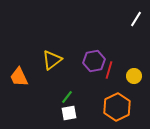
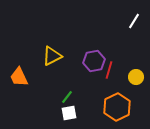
white line: moved 2 px left, 2 px down
yellow triangle: moved 4 px up; rotated 10 degrees clockwise
yellow circle: moved 2 px right, 1 px down
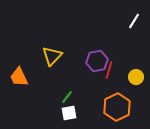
yellow triangle: rotated 20 degrees counterclockwise
purple hexagon: moved 3 px right
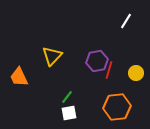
white line: moved 8 px left
yellow circle: moved 4 px up
orange hexagon: rotated 20 degrees clockwise
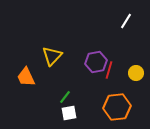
purple hexagon: moved 1 px left, 1 px down
orange trapezoid: moved 7 px right
green line: moved 2 px left
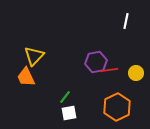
white line: rotated 21 degrees counterclockwise
yellow triangle: moved 18 px left
red line: rotated 66 degrees clockwise
orange hexagon: rotated 20 degrees counterclockwise
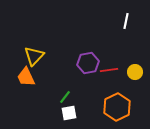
purple hexagon: moved 8 px left, 1 px down
yellow circle: moved 1 px left, 1 px up
